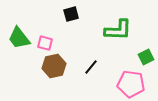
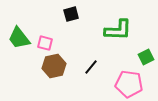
pink pentagon: moved 2 px left
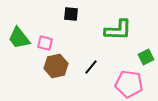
black square: rotated 21 degrees clockwise
brown hexagon: moved 2 px right
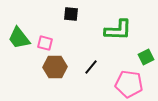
brown hexagon: moved 1 px left, 1 px down; rotated 10 degrees clockwise
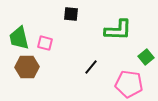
green trapezoid: rotated 25 degrees clockwise
green square: rotated 14 degrees counterclockwise
brown hexagon: moved 28 px left
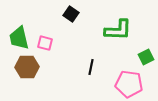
black square: rotated 28 degrees clockwise
green square: rotated 14 degrees clockwise
black line: rotated 28 degrees counterclockwise
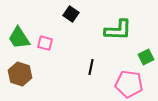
green trapezoid: rotated 20 degrees counterclockwise
brown hexagon: moved 7 px left, 7 px down; rotated 20 degrees clockwise
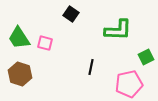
pink pentagon: rotated 20 degrees counterclockwise
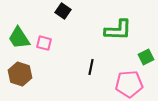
black square: moved 8 px left, 3 px up
pink square: moved 1 px left
pink pentagon: rotated 8 degrees clockwise
